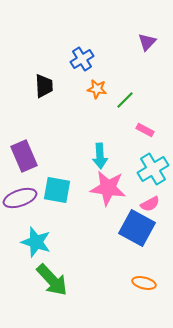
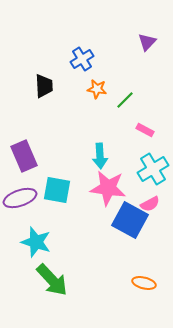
blue square: moved 7 px left, 8 px up
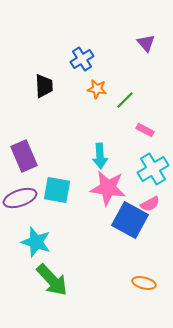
purple triangle: moved 1 px left, 1 px down; rotated 24 degrees counterclockwise
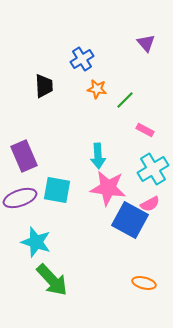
cyan arrow: moved 2 px left
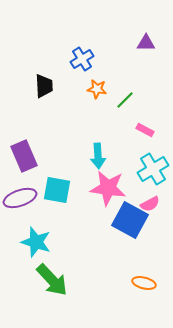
purple triangle: rotated 48 degrees counterclockwise
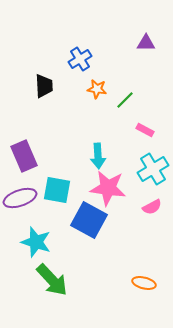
blue cross: moved 2 px left
pink semicircle: moved 2 px right, 3 px down
blue square: moved 41 px left
